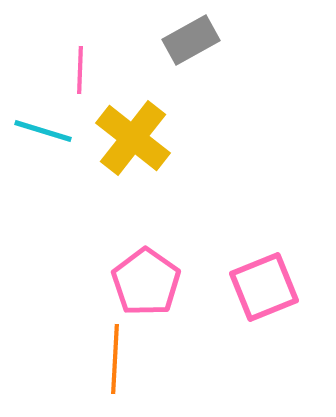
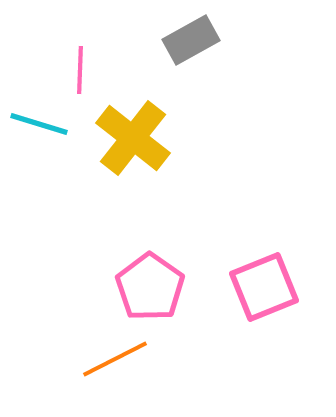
cyan line: moved 4 px left, 7 px up
pink pentagon: moved 4 px right, 5 px down
orange line: rotated 60 degrees clockwise
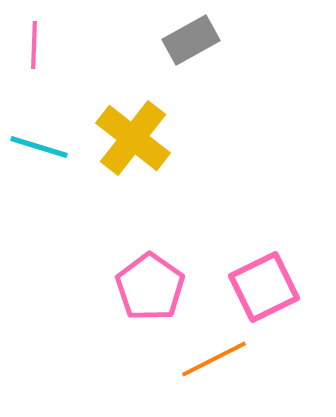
pink line: moved 46 px left, 25 px up
cyan line: moved 23 px down
pink square: rotated 4 degrees counterclockwise
orange line: moved 99 px right
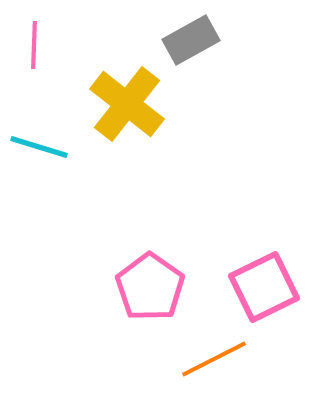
yellow cross: moved 6 px left, 34 px up
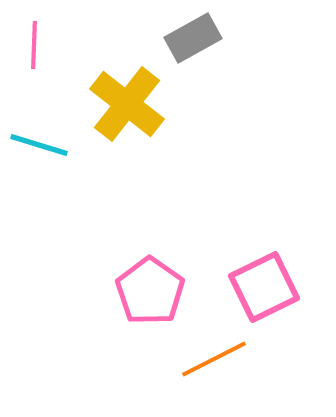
gray rectangle: moved 2 px right, 2 px up
cyan line: moved 2 px up
pink pentagon: moved 4 px down
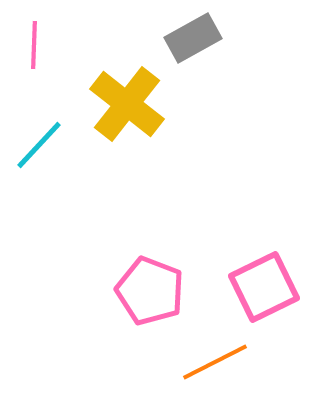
cyan line: rotated 64 degrees counterclockwise
pink pentagon: rotated 14 degrees counterclockwise
orange line: moved 1 px right, 3 px down
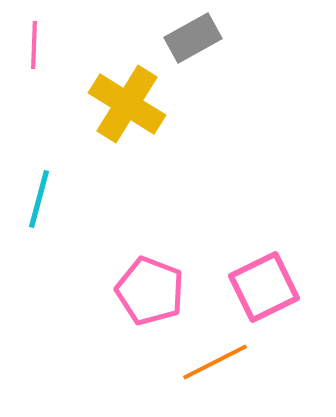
yellow cross: rotated 6 degrees counterclockwise
cyan line: moved 54 px down; rotated 28 degrees counterclockwise
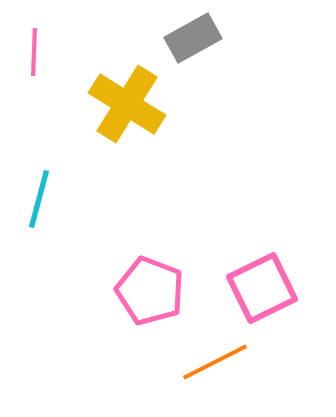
pink line: moved 7 px down
pink square: moved 2 px left, 1 px down
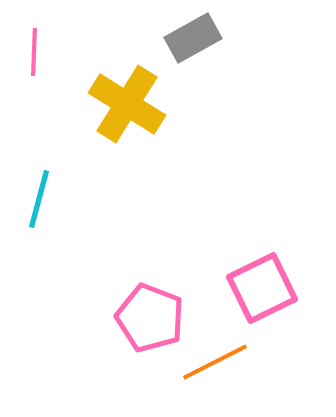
pink pentagon: moved 27 px down
